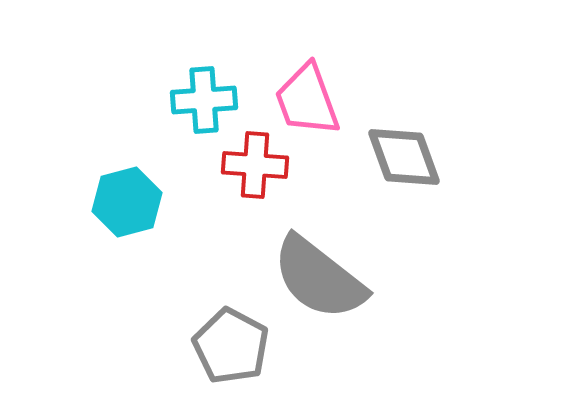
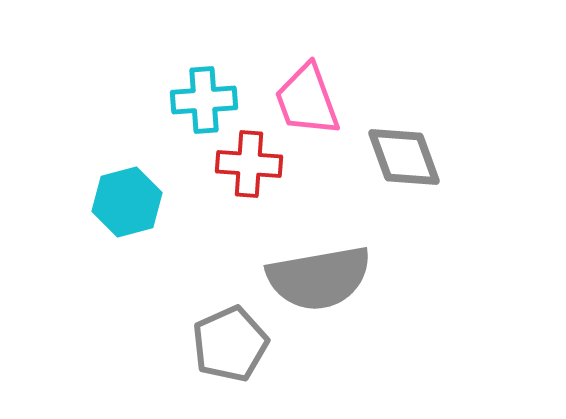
red cross: moved 6 px left, 1 px up
gray semicircle: rotated 48 degrees counterclockwise
gray pentagon: moved 1 px left, 2 px up; rotated 20 degrees clockwise
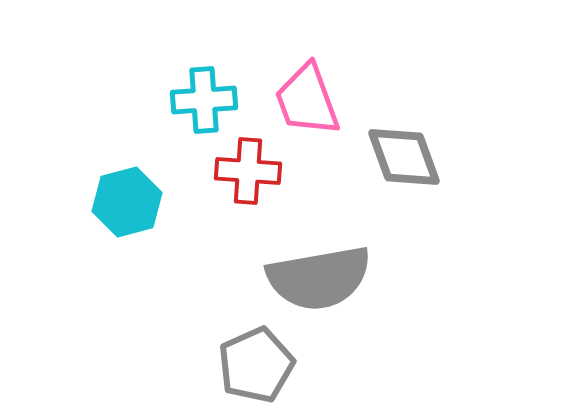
red cross: moved 1 px left, 7 px down
gray pentagon: moved 26 px right, 21 px down
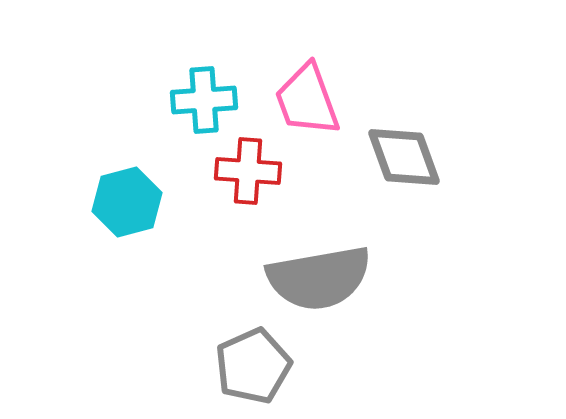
gray pentagon: moved 3 px left, 1 px down
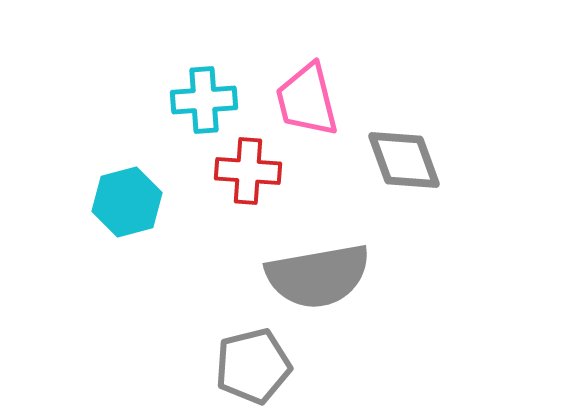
pink trapezoid: rotated 6 degrees clockwise
gray diamond: moved 3 px down
gray semicircle: moved 1 px left, 2 px up
gray pentagon: rotated 10 degrees clockwise
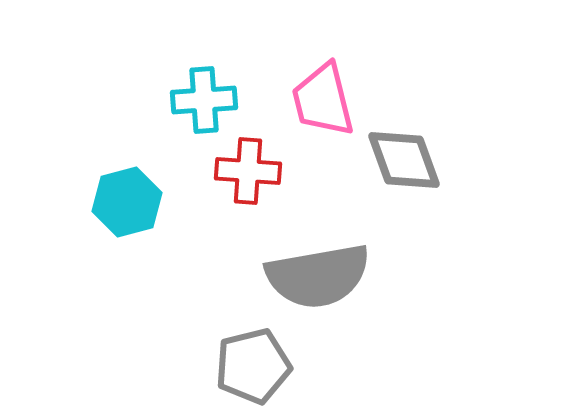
pink trapezoid: moved 16 px right
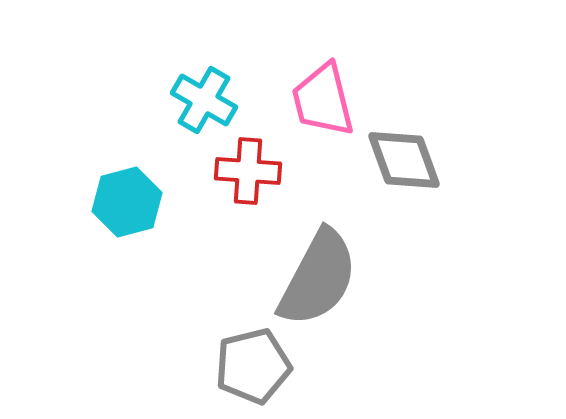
cyan cross: rotated 34 degrees clockwise
gray semicircle: moved 2 px down; rotated 52 degrees counterclockwise
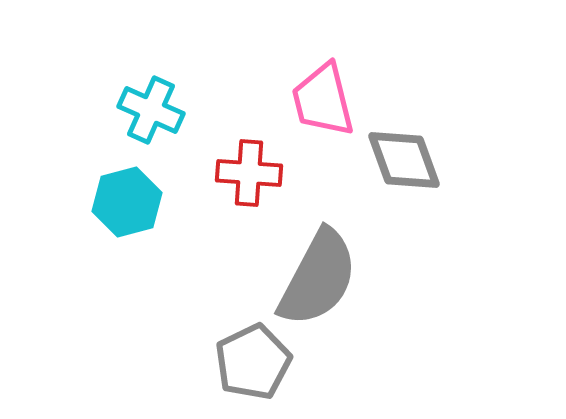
cyan cross: moved 53 px left, 10 px down; rotated 6 degrees counterclockwise
red cross: moved 1 px right, 2 px down
gray pentagon: moved 4 px up; rotated 12 degrees counterclockwise
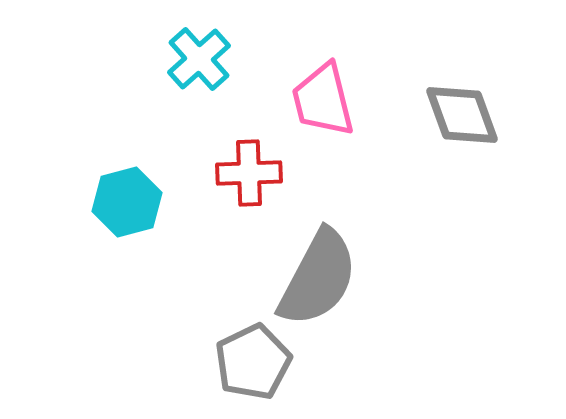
cyan cross: moved 48 px right, 51 px up; rotated 24 degrees clockwise
gray diamond: moved 58 px right, 45 px up
red cross: rotated 6 degrees counterclockwise
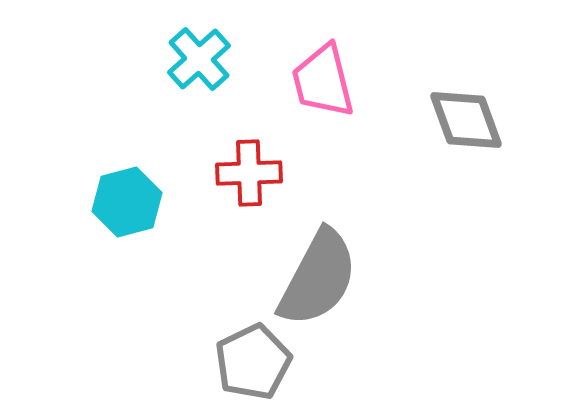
pink trapezoid: moved 19 px up
gray diamond: moved 4 px right, 5 px down
